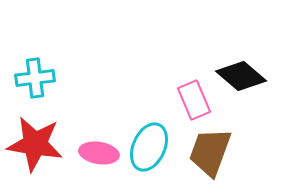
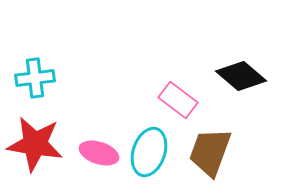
pink rectangle: moved 16 px left; rotated 30 degrees counterclockwise
cyan ellipse: moved 5 px down; rotated 6 degrees counterclockwise
pink ellipse: rotated 9 degrees clockwise
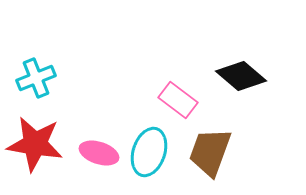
cyan cross: moved 1 px right; rotated 15 degrees counterclockwise
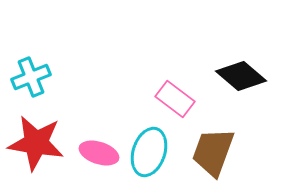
cyan cross: moved 5 px left, 1 px up
pink rectangle: moved 3 px left, 1 px up
red star: moved 1 px right, 1 px up
brown trapezoid: moved 3 px right
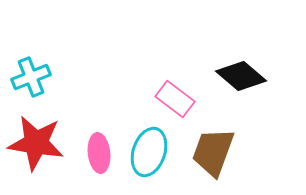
pink ellipse: rotated 66 degrees clockwise
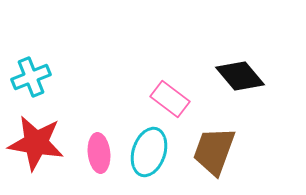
black diamond: moved 1 px left; rotated 9 degrees clockwise
pink rectangle: moved 5 px left
brown trapezoid: moved 1 px right, 1 px up
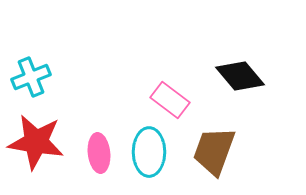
pink rectangle: moved 1 px down
red star: moved 1 px up
cyan ellipse: rotated 18 degrees counterclockwise
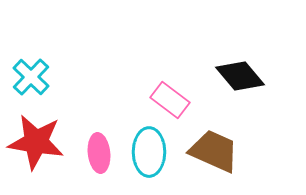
cyan cross: rotated 24 degrees counterclockwise
brown trapezoid: rotated 94 degrees clockwise
